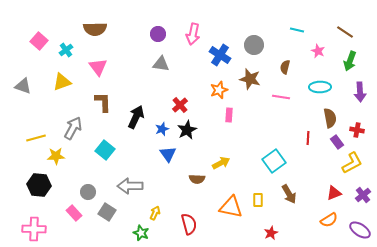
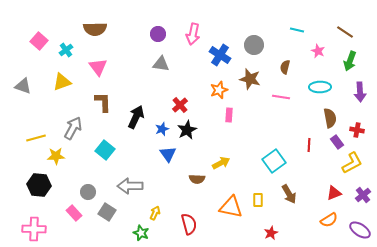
red line at (308, 138): moved 1 px right, 7 px down
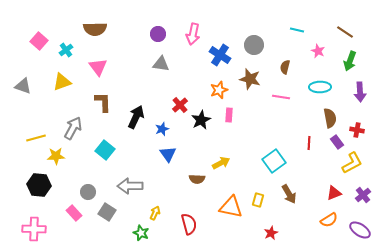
black star at (187, 130): moved 14 px right, 10 px up
red line at (309, 145): moved 2 px up
yellow rectangle at (258, 200): rotated 16 degrees clockwise
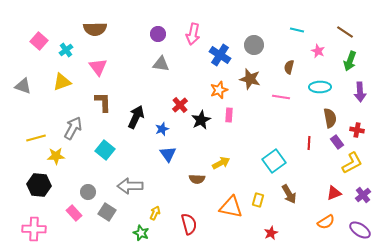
brown semicircle at (285, 67): moved 4 px right
orange semicircle at (329, 220): moved 3 px left, 2 px down
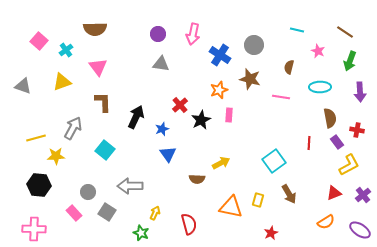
yellow L-shape at (352, 163): moved 3 px left, 2 px down
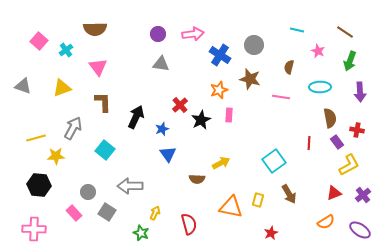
pink arrow at (193, 34): rotated 110 degrees counterclockwise
yellow triangle at (62, 82): moved 6 px down
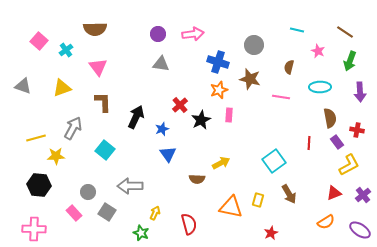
blue cross at (220, 55): moved 2 px left, 7 px down; rotated 15 degrees counterclockwise
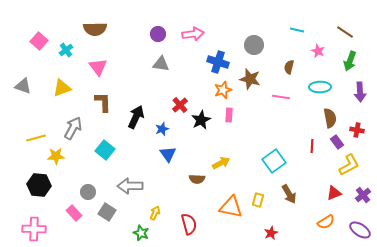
orange star at (219, 90): moved 4 px right
red line at (309, 143): moved 3 px right, 3 px down
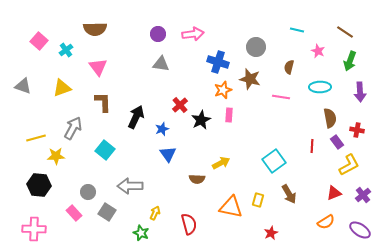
gray circle at (254, 45): moved 2 px right, 2 px down
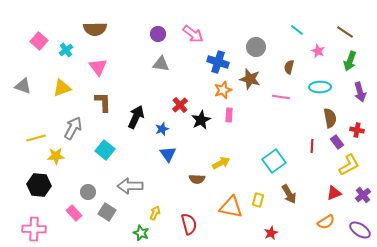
cyan line at (297, 30): rotated 24 degrees clockwise
pink arrow at (193, 34): rotated 45 degrees clockwise
purple arrow at (360, 92): rotated 12 degrees counterclockwise
